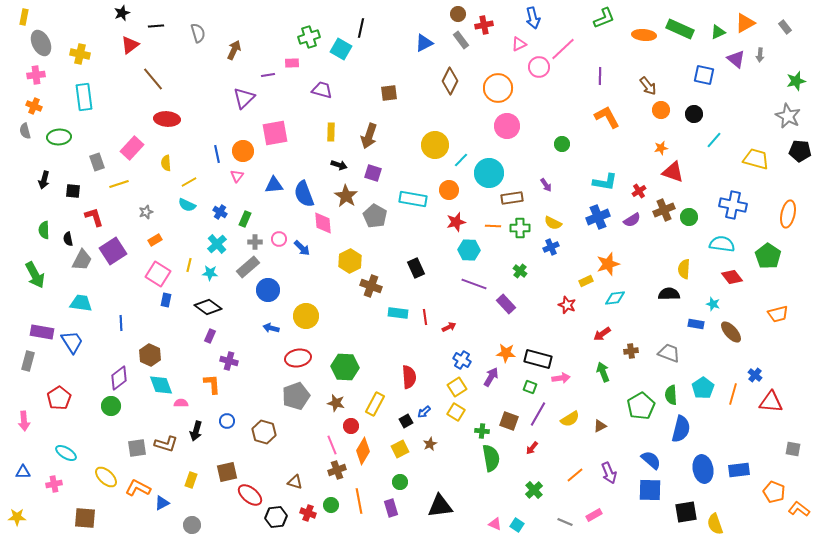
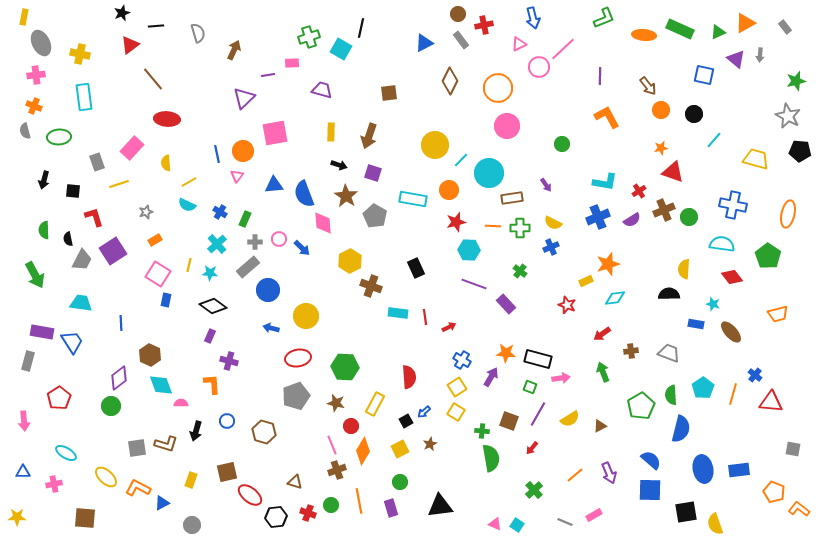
black diamond at (208, 307): moved 5 px right, 1 px up
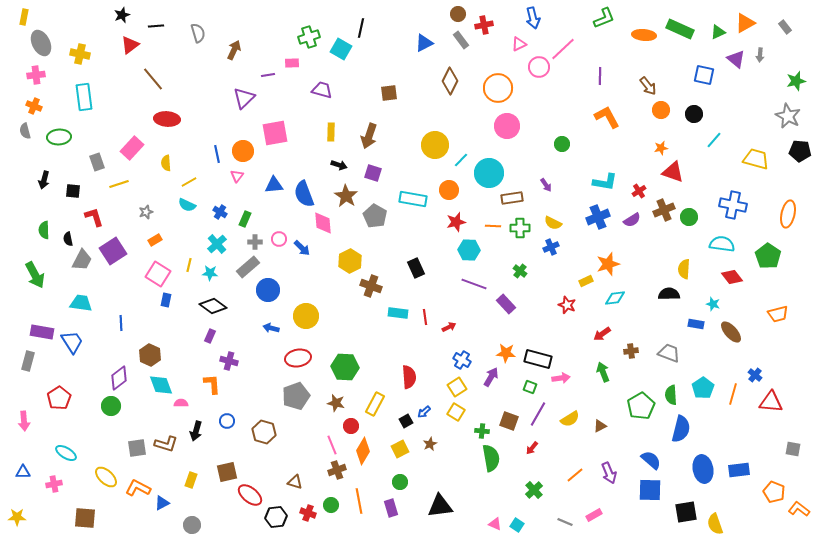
black star at (122, 13): moved 2 px down
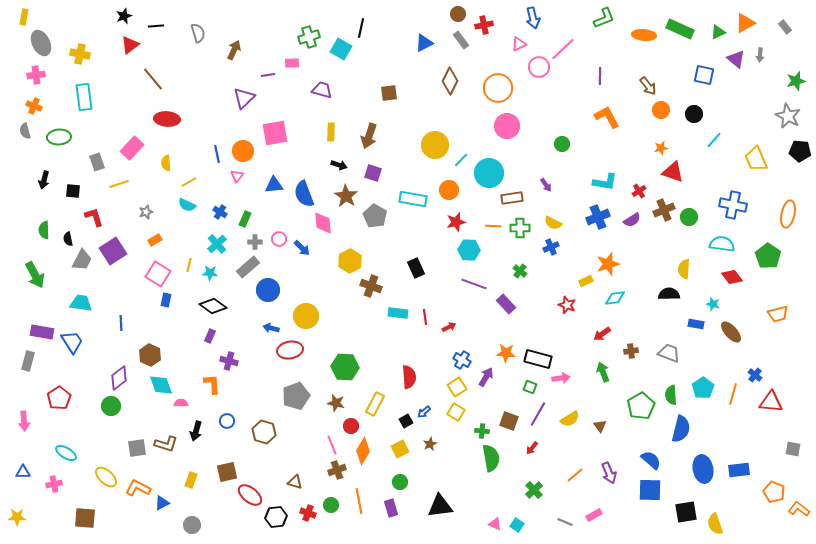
black star at (122, 15): moved 2 px right, 1 px down
yellow trapezoid at (756, 159): rotated 128 degrees counterclockwise
red ellipse at (298, 358): moved 8 px left, 8 px up
purple arrow at (491, 377): moved 5 px left
brown triangle at (600, 426): rotated 40 degrees counterclockwise
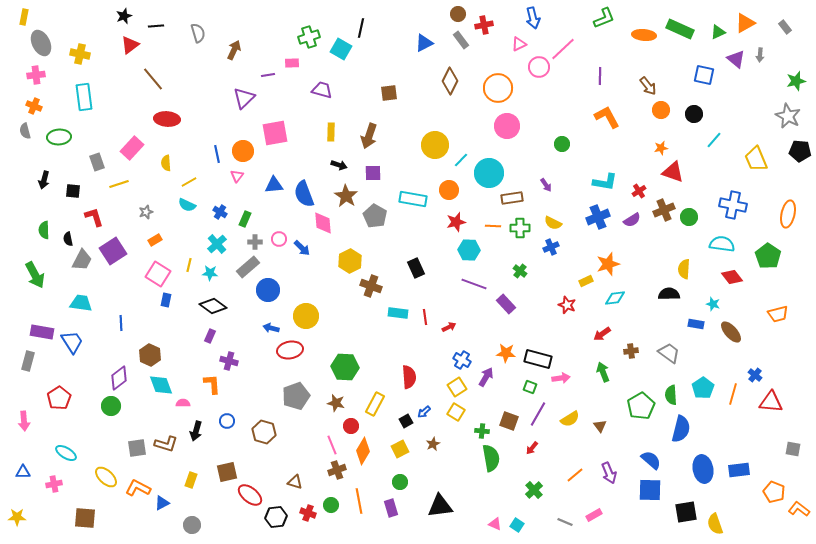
purple square at (373, 173): rotated 18 degrees counterclockwise
gray trapezoid at (669, 353): rotated 15 degrees clockwise
pink semicircle at (181, 403): moved 2 px right
brown star at (430, 444): moved 3 px right
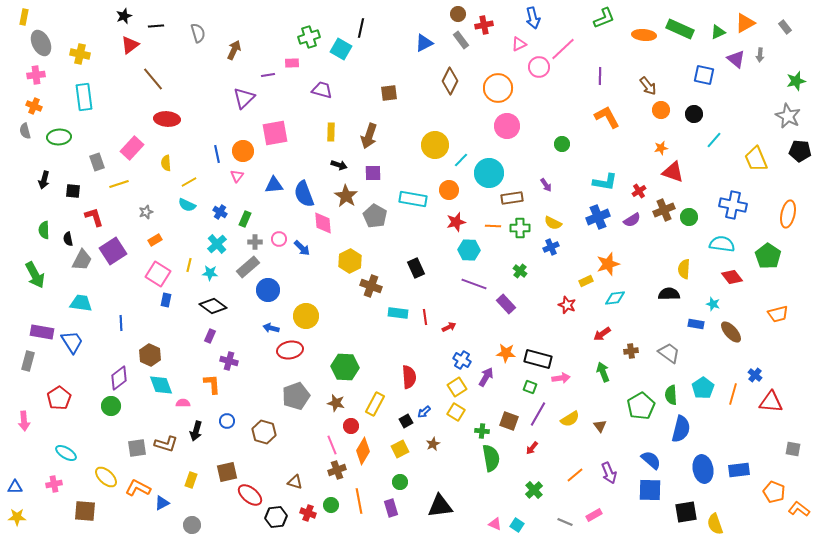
blue triangle at (23, 472): moved 8 px left, 15 px down
brown square at (85, 518): moved 7 px up
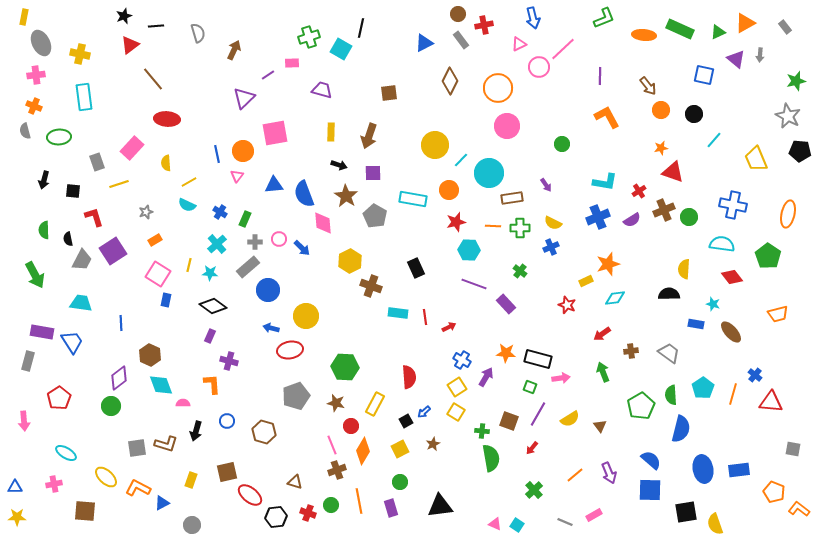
purple line at (268, 75): rotated 24 degrees counterclockwise
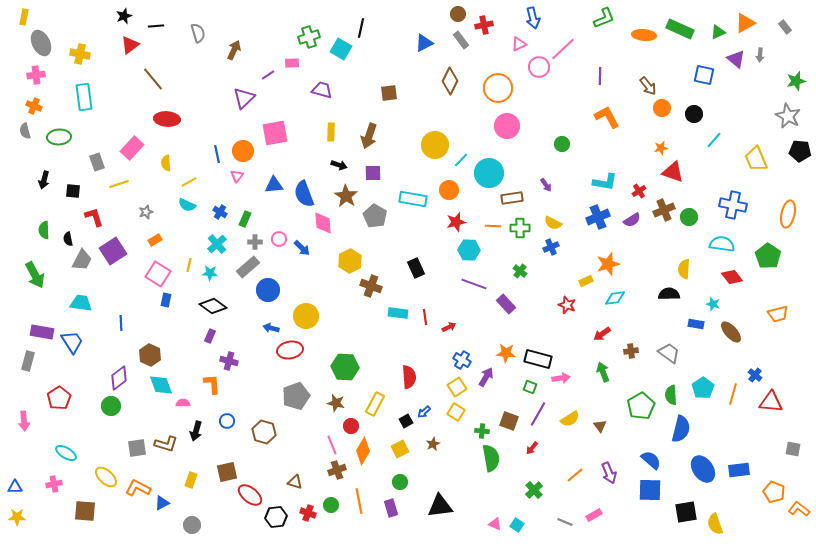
orange circle at (661, 110): moved 1 px right, 2 px up
blue ellipse at (703, 469): rotated 24 degrees counterclockwise
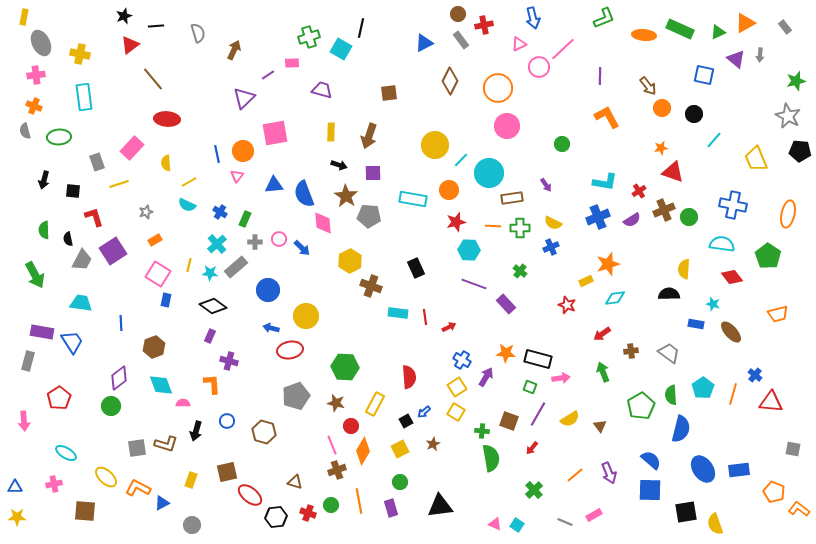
gray pentagon at (375, 216): moved 6 px left; rotated 25 degrees counterclockwise
gray rectangle at (248, 267): moved 12 px left
brown hexagon at (150, 355): moved 4 px right, 8 px up; rotated 15 degrees clockwise
